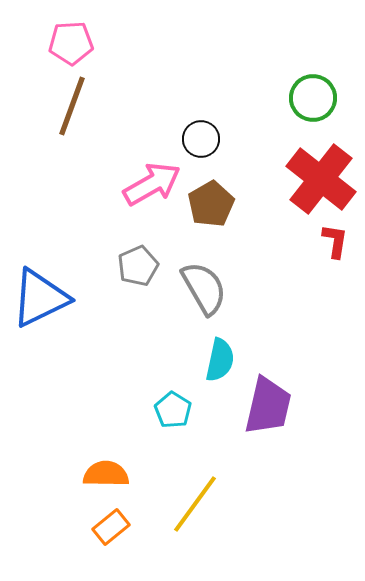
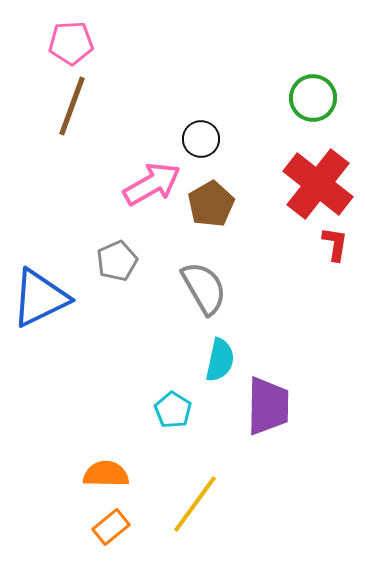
red cross: moved 3 px left, 5 px down
red L-shape: moved 3 px down
gray pentagon: moved 21 px left, 5 px up
purple trapezoid: rotated 12 degrees counterclockwise
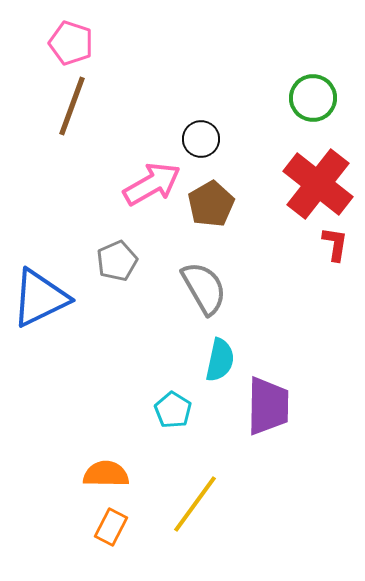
pink pentagon: rotated 21 degrees clockwise
orange rectangle: rotated 24 degrees counterclockwise
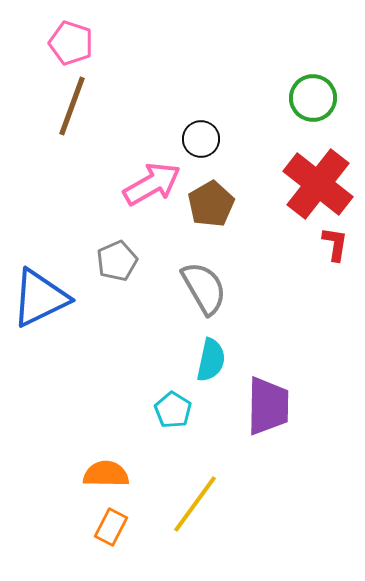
cyan semicircle: moved 9 px left
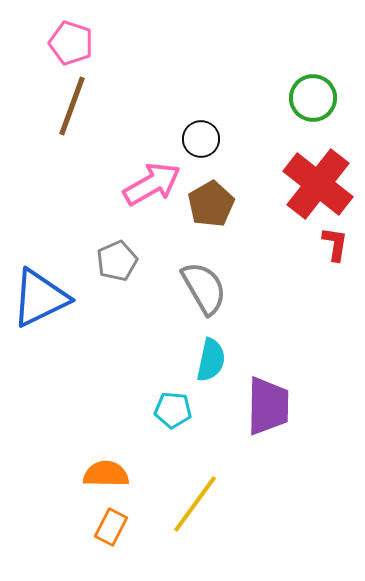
cyan pentagon: rotated 27 degrees counterclockwise
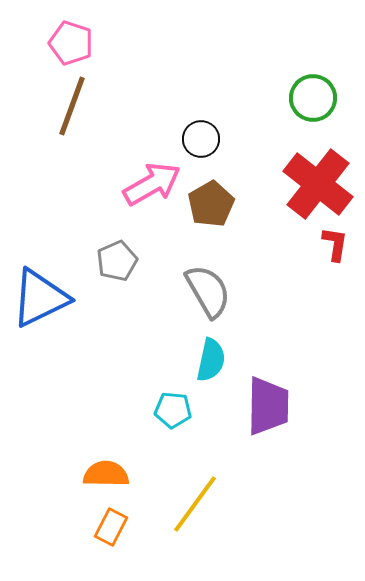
gray semicircle: moved 4 px right, 3 px down
